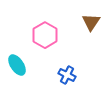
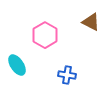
brown triangle: rotated 36 degrees counterclockwise
blue cross: rotated 18 degrees counterclockwise
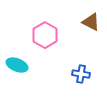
cyan ellipse: rotated 35 degrees counterclockwise
blue cross: moved 14 px right, 1 px up
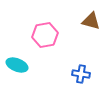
brown triangle: moved 1 px up; rotated 12 degrees counterclockwise
pink hexagon: rotated 20 degrees clockwise
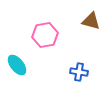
cyan ellipse: rotated 30 degrees clockwise
blue cross: moved 2 px left, 2 px up
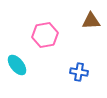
brown triangle: rotated 18 degrees counterclockwise
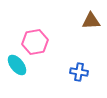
pink hexagon: moved 10 px left, 7 px down
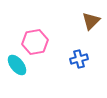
brown triangle: rotated 42 degrees counterclockwise
blue cross: moved 13 px up; rotated 24 degrees counterclockwise
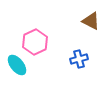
brown triangle: rotated 48 degrees counterclockwise
pink hexagon: rotated 15 degrees counterclockwise
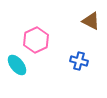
pink hexagon: moved 1 px right, 2 px up
blue cross: moved 2 px down; rotated 30 degrees clockwise
